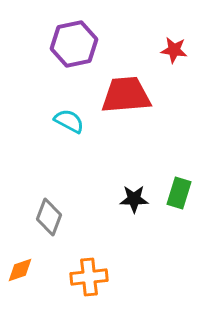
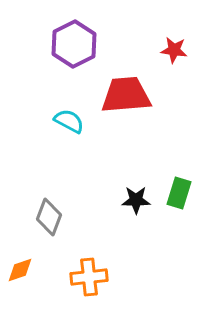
purple hexagon: rotated 15 degrees counterclockwise
black star: moved 2 px right, 1 px down
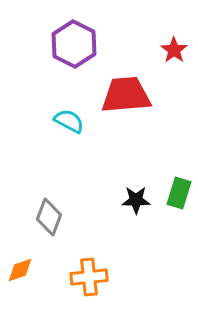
purple hexagon: rotated 6 degrees counterclockwise
red star: rotated 28 degrees clockwise
